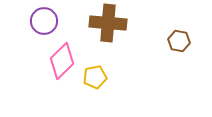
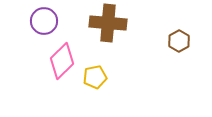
brown hexagon: rotated 20 degrees clockwise
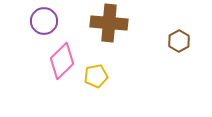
brown cross: moved 1 px right
yellow pentagon: moved 1 px right, 1 px up
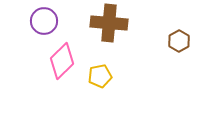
yellow pentagon: moved 4 px right
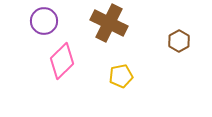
brown cross: rotated 21 degrees clockwise
yellow pentagon: moved 21 px right
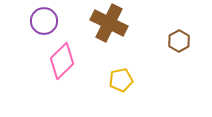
yellow pentagon: moved 4 px down
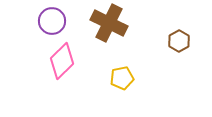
purple circle: moved 8 px right
yellow pentagon: moved 1 px right, 2 px up
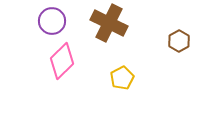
yellow pentagon: rotated 15 degrees counterclockwise
